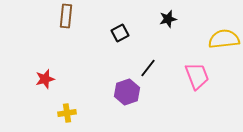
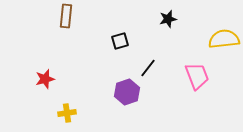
black square: moved 8 px down; rotated 12 degrees clockwise
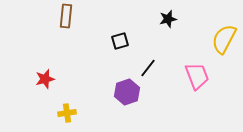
yellow semicircle: rotated 56 degrees counterclockwise
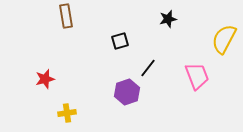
brown rectangle: rotated 15 degrees counterclockwise
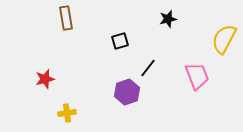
brown rectangle: moved 2 px down
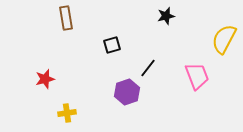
black star: moved 2 px left, 3 px up
black square: moved 8 px left, 4 px down
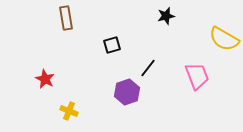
yellow semicircle: rotated 88 degrees counterclockwise
red star: rotated 30 degrees counterclockwise
yellow cross: moved 2 px right, 2 px up; rotated 30 degrees clockwise
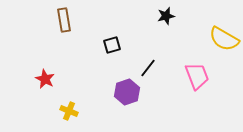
brown rectangle: moved 2 px left, 2 px down
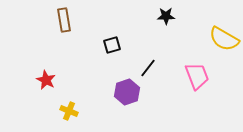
black star: rotated 12 degrees clockwise
red star: moved 1 px right, 1 px down
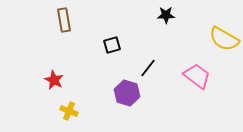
black star: moved 1 px up
pink trapezoid: rotated 32 degrees counterclockwise
red star: moved 8 px right
purple hexagon: moved 1 px down; rotated 25 degrees counterclockwise
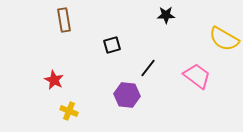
purple hexagon: moved 2 px down; rotated 10 degrees counterclockwise
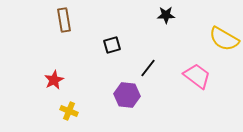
red star: rotated 18 degrees clockwise
